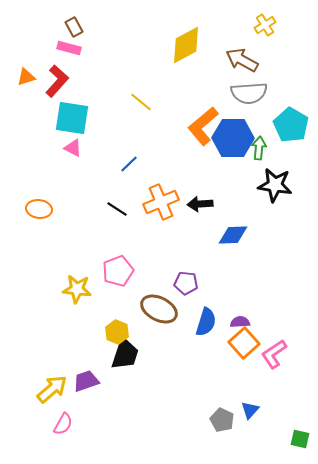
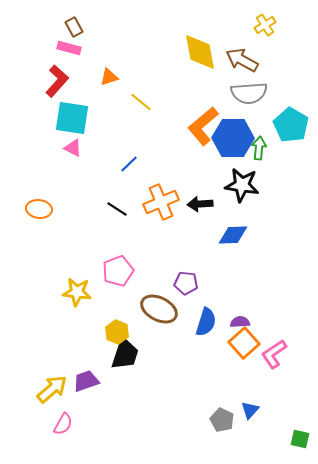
yellow diamond: moved 14 px right, 7 px down; rotated 72 degrees counterclockwise
orange triangle: moved 83 px right
black star: moved 33 px left
yellow star: moved 3 px down
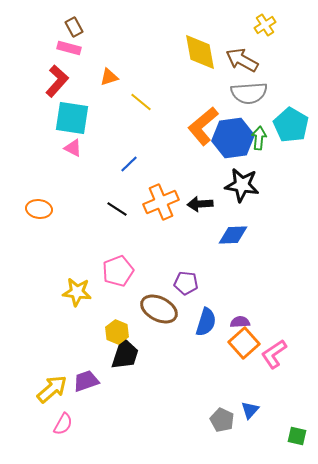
blue hexagon: rotated 9 degrees counterclockwise
green arrow: moved 10 px up
green square: moved 3 px left, 3 px up
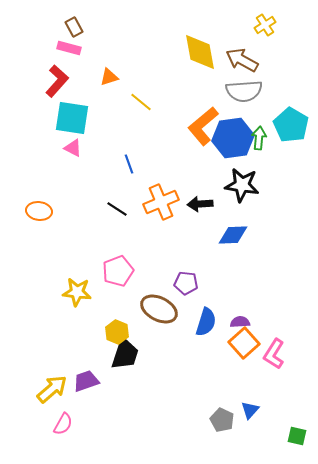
gray semicircle: moved 5 px left, 2 px up
blue line: rotated 66 degrees counterclockwise
orange ellipse: moved 2 px down
pink L-shape: rotated 24 degrees counterclockwise
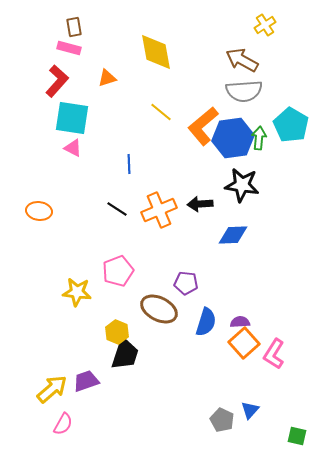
brown rectangle: rotated 18 degrees clockwise
yellow diamond: moved 44 px left
orange triangle: moved 2 px left, 1 px down
yellow line: moved 20 px right, 10 px down
blue line: rotated 18 degrees clockwise
orange cross: moved 2 px left, 8 px down
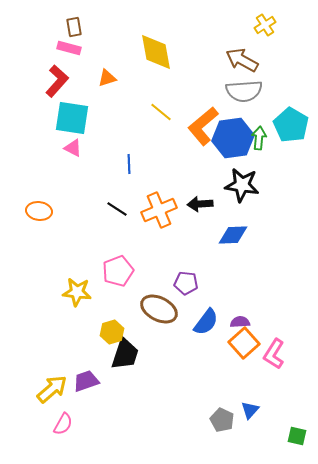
blue semicircle: rotated 20 degrees clockwise
yellow hexagon: moved 5 px left; rotated 20 degrees clockwise
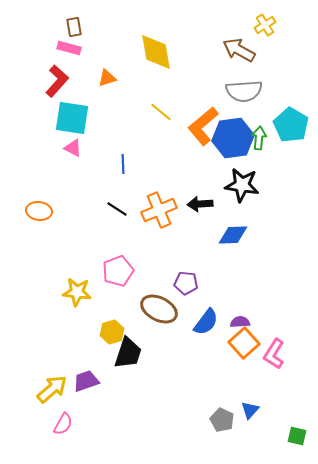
brown arrow: moved 3 px left, 10 px up
blue line: moved 6 px left
black trapezoid: moved 3 px right, 1 px up
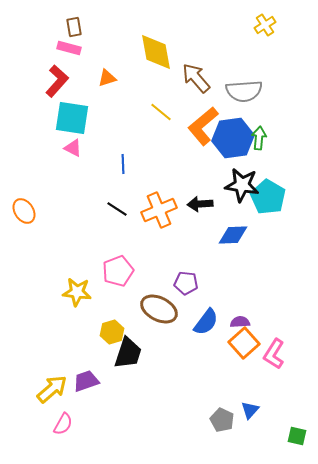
brown arrow: moved 43 px left, 28 px down; rotated 20 degrees clockwise
cyan pentagon: moved 23 px left, 72 px down
orange ellipse: moved 15 px left; rotated 50 degrees clockwise
